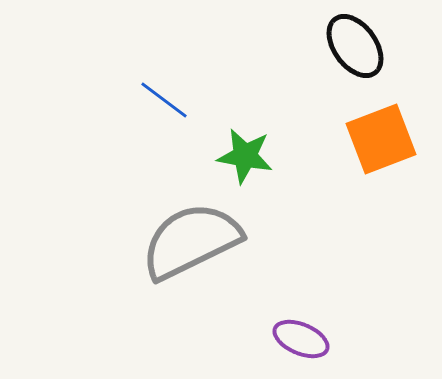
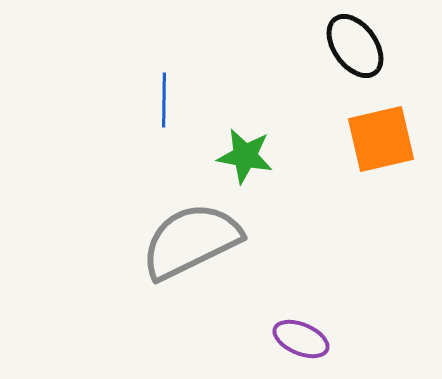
blue line: rotated 54 degrees clockwise
orange square: rotated 8 degrees clockwise
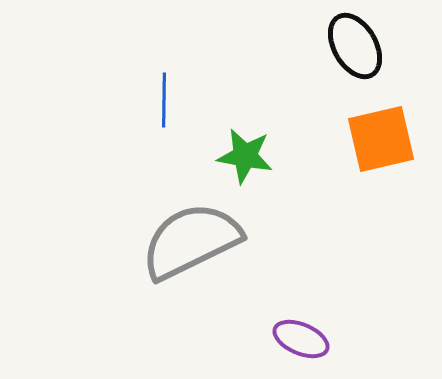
black ellipse: rotated 6 degrees clockwise
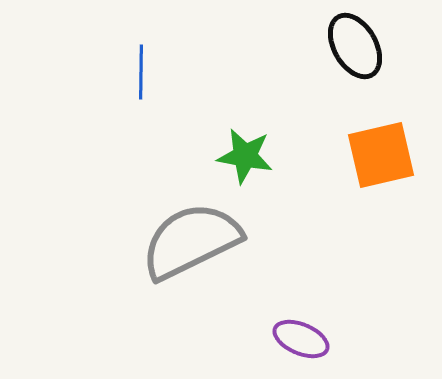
blue line: moved 23 px left, 28 px up
orange square: moved 16 px down
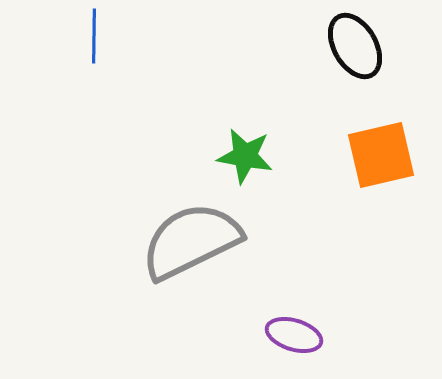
blue line: moved 47 px left, 36 px up
purple ellipse: moved 7 px left, 4 px up; rotated 6 degrees counterclockwise
